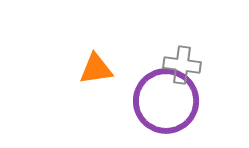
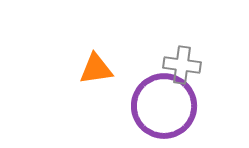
purple circle: moved 2 px left, 5 px down
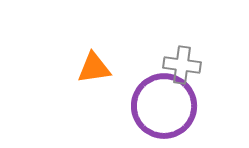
orange triangle: moved 2 px left, 1 px up
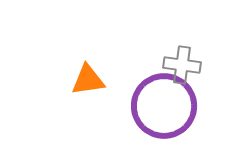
orange triangle: moved 6 px left, 12 px down
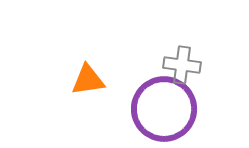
purple circle: moved 3 px down
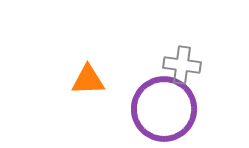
orange triangle: rotated 6 degrees clockwise
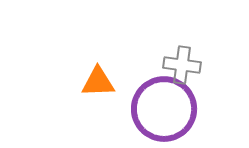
orange triangle: moved 10 px right, 2 px down
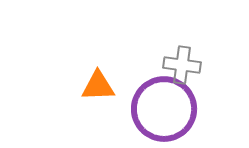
orange triangle: moved 4 px down
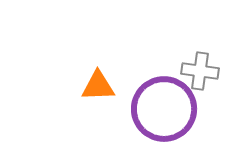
gray cross: moved 18 px right, 6 px down
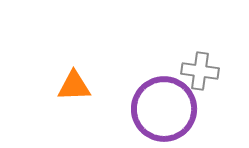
orange triangle: moved 24 px left
